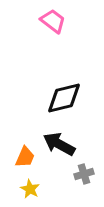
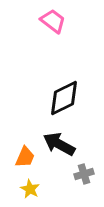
black diamond: rotated 12 degrees counterclockwise
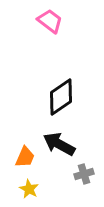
pink trapezoid: moved 3 px left
black diamond: moved 3 px left, 1 px up; rotated 9 degrees counterclockwise
yellow star: moved 1 px left
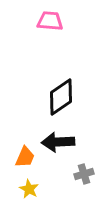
pink trapezoid: rotated 32 degrees counterclockwise
black arrow: moved 1 px left, 2 px up; rotated 32 degrees counterclockwise
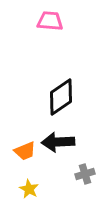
orange trapezoid: moved 6 px up; rotated 45 degrees clockwise
gray cross: moved 1 px right
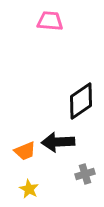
black diamond: moved 20 px right, 4 px down
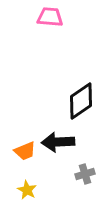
pink trapezoid: moved 4 px up
yellow star: moved 2 px left, 1 px down
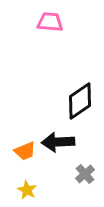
pink trapezoid: moved 5 px down
black diamond: moved 1 px left
gray cross: rotated 24 degrees counterclockwise
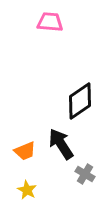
black arrow: moved 3 px right, 2 px down; rotated 60 degrees clockwise
gray cross: rotated 18 degrees counterclockwise
